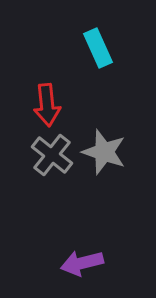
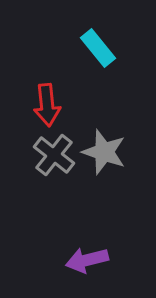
cyan rectangle: rotated 15 degrees counterclockwise
gray cross: moved 2 px right
purple arrow: moved 5 px right, 3 px up
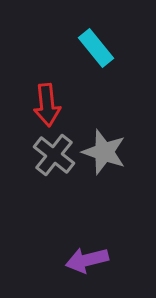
cyan rectangle: moved 2 px left
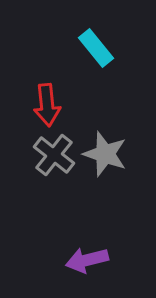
gray star: moved 1 px right, 2 px down
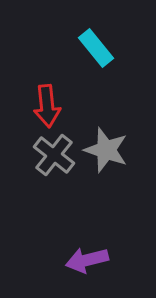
red arrow: moved 1 px down
gray star: moved 1 px right, 4 px up
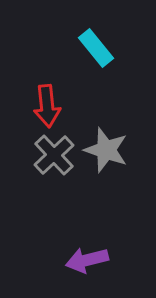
gray cross: rotated 9 degrees clockwise
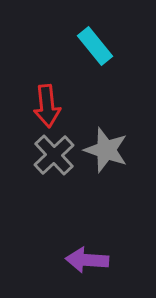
cyan rectangle: moved 1 px left, 2 px up
purple arrow: rotated 18 degrees clockwise
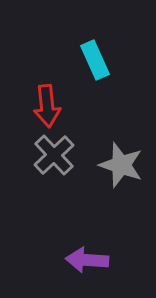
cyan rectangle: moved 14 px down; rotated 15 degrees clockwise
gray star: moved 15 px right, 15 px down
